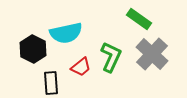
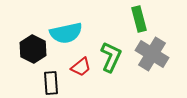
green rectangle: rotated 40 degrees clockwise
gray cross: rotated 12 degrees counterclockwise
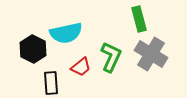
gray cross: moved 1 px left
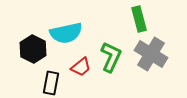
black rectangle: rotated 15 degrees clockwise
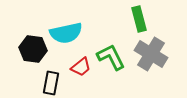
black hexagon: rotated 20 degrees counterclockwise
green L-shape: rotated 52 degrees counterclockwise
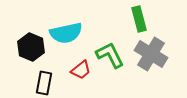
black hexagon: moved 2 px left, 2 px up; rotated 16 degrees clockwise
green L-shape: moved 1 px left, 2 px up
red trapezoid: moved 3 px down
black rectangle: moved 7 px left
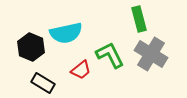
black rectangle: moved 1 px left; rotated 70 degrees counterclockwise
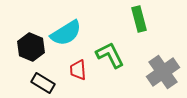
cyan semicircle: rotated 20 degrees counterclockwise
gray cross: moved 12 px right, 18 px down; rotated 24 degrees clockwise
red trapezoid: moved 3 px left; rotated 125 degrees clockwise
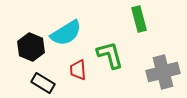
green L-shape: rotated 12 degrees clockwise
gray cross: rotated 20 degrees clockwise
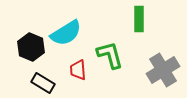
green rectangle: rotated 15 degrees clockwise
gray cross: moved 2 px up; rotated 16 degrees counterclockwise
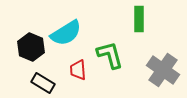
gray cross: rotated 24 degrees counterclockwise
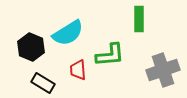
cyan semicircle: moved 2 px right
green L-shape: rotated 100 degrees clockwise
gray cross: rotated 36 degrees clockwise
